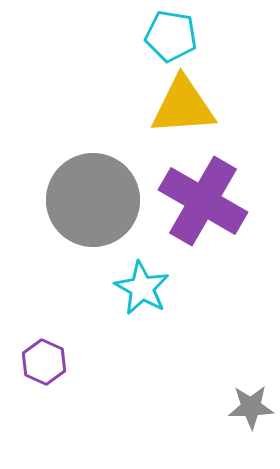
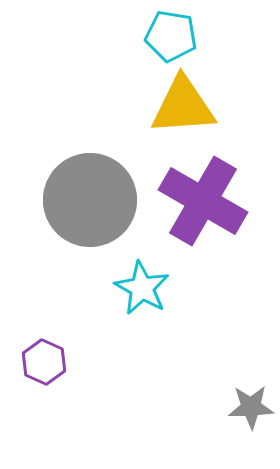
gray circle: moved 3 px left
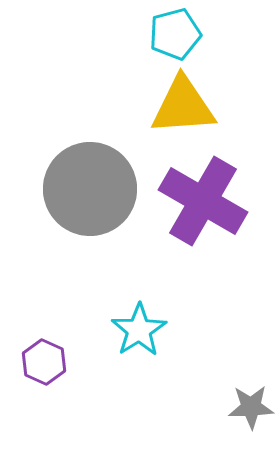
cyan pentagon: moved 4 px right, 2 px up; rotated 24 degrees counterclockwise
gray circle: moved 11 px up
cyan star: moved 3 px left, 42 px down; rotated 10 degrees clockwise
